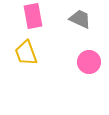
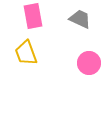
pink circle: moved 1 px down
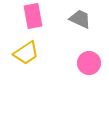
yellow trapezoid: rotated 104 degrees counterclockwise
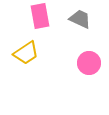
pink rectangle: moved 7 px right
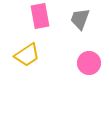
gray trapezoid: rotated 95 degrees counterclockwise
yellow trapezoid: moved 1 px right, 2 px down
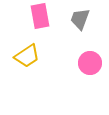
yellow trapezoid: moved 1 px down
pink circle: moved 1 px right
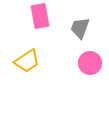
gray trapezoid: moved 9 px down
yellow trapezoid: moved 5 px down
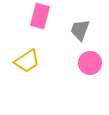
pink rectangle: rotated 25 degrees clockwise
gray trapezoid: moved 2 px down
